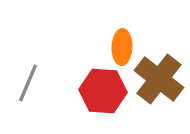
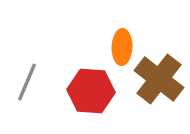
gray line: moved 1 px left, 1 px up
red hexagon: moved 12 px left
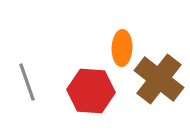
orange ellipse: moved 1 px down
gray line: rotated 42 degrees counterclockwise
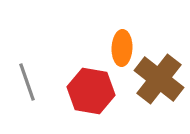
red hexagon: rotated 6 degrees clockwise
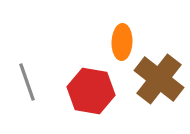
orange ellipse: moved 6 px up
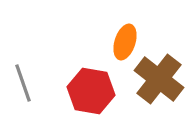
orange ellipse: moved 3 px right; rotated 16 degrees clockwise
gray line: moved 4 px left, 1 px down
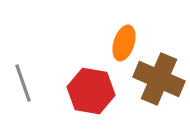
orange ellipse: moved 1 px left, 1 px down
brown cross: rotated 15 degrees counterclockwise
